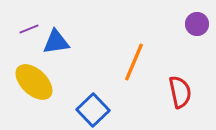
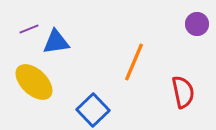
red semicircle: moved 3 px right
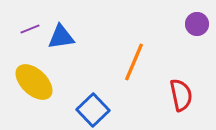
purple line: moved 1 px right
blue triangle: moved 5 px right, 5 px up
red semicircle: moved 2 px left, 3 px down
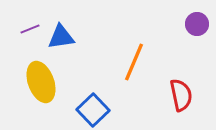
yellow ellipse: moved 7 px right; rotated 27 degrees clockwise
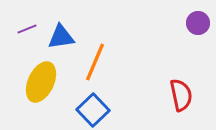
purple circle: moved 1 px right, 1 px up
purple line: moved 3 px left
orange line: moved 39 px left
yellow ellipse: rotated 45 degrees clockwise
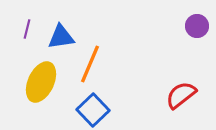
purple circle: moved 1 px left, 3 px down
purple line: rotated 54 degrees counterclockwise
orange line: moved 5 px left, 2 px down
red semicircle: rotated 116 degrees counterclockwise
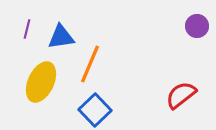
blue square: moved 2 px right
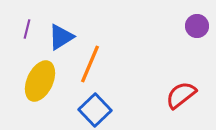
blue triangle: rotated 24 degrees counterclockwise
yellow ellipse: moved 1 px left, 1 px up
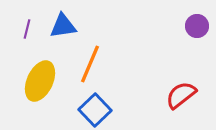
blue triangle: moved 2 px right, 11 px up; rotated 24 degrees clockwise
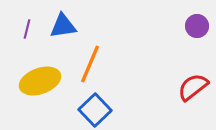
yellow ellipse: rotated 45 degrees clockwise
red semicircle: moved 12 px right, 8 px up
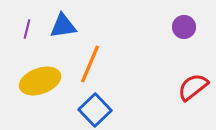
purple circle: moved 13 px left, 1 px down
